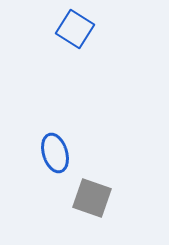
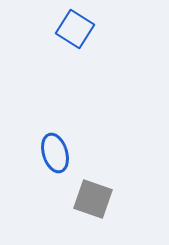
gray square: moved 1 px right, 1 px down
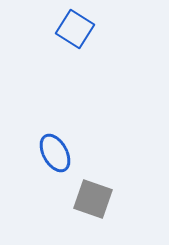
blue ellipse: rotated 12 degrees counterclockwise
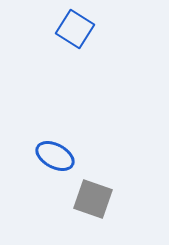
blue ellipse: moved 3 px down; rotated 33 degrees counterclockwise
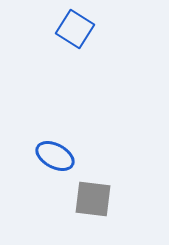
gray square: rotated 12 degrees counterclockwise
